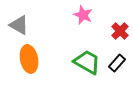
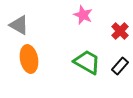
black rectangle: moved 3 px right, 3 px down
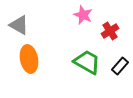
red cross: moved 10 px left; rotated 12 degrees clockwise
